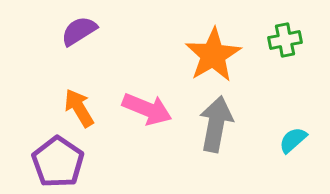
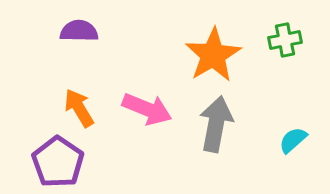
purple semicircle: rotated 33 degrees clockwise
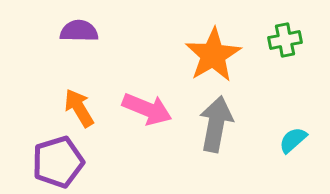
purple pentagon: rotated 21 degrees clockwise
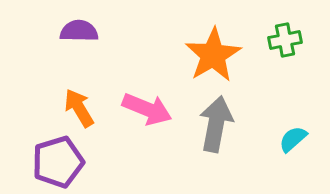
cyan semicircle: moved 1 px up
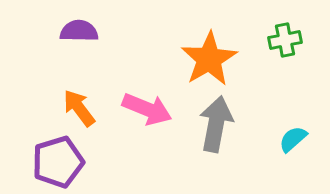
orange star: moved 4 px left, 4 px down
orange arrow: rotated 6 degrees counterclockwise
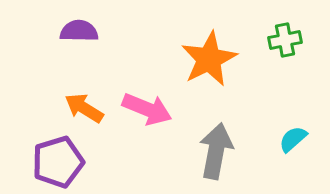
orange star: rotated 4 degrees clockwise
orange arrow: moved 5 px right; rotated 21 degrees counterclockwise
gray arrow: moved 27 px down
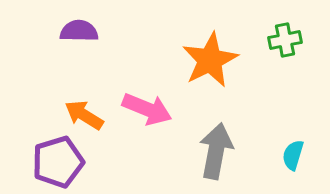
orange star: moved 1 px right, 1 px down
orange arrow: moved 7 px down
cyan semicircle: moved 16 px down; rotated 32 degrees counterclockwise
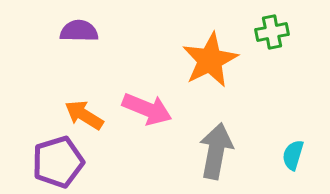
green cross: moved 13 px left, 8 px up
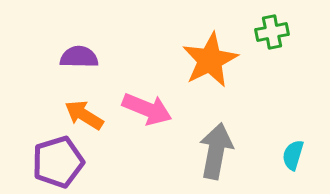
purple semicircle: moved 26 px down
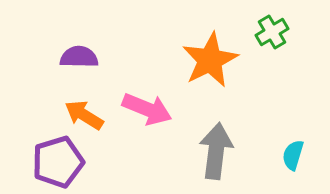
green cross: rotated 20 degrees counterclockwise
gray arrow: rotated 4 degrees counterclockwise
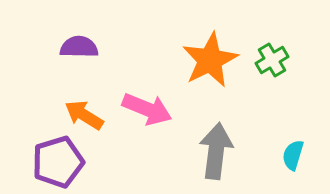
green cross: moved 28 px down
purple semicircle: moved 10 px up
